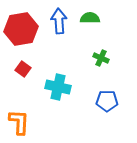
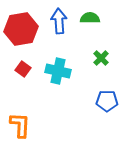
green cross: rotated 21 degrees clockwise
cyan cross: moved 16 px up
orange L-shape: moved 1 px right, 3 px down
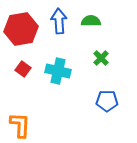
green semicircle: moved 1 px right, 3 px down
